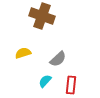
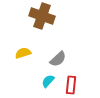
cyan semicircle: moved 3 px right
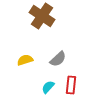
brown cross: rotated 15 degrees clockwise
yellow semicircle: moved 2 px right, 7 px down
cyan semicircle: moved 6 px down
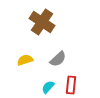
brown cross: moved 6 px down
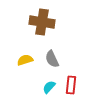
brown cross: rotated 25 degrees counterclockwise
gray semicircle: moved 6 px left; rotated 108 degrees clockwise
cyan semicircle: moved 1 px right
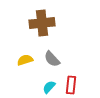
brown cross: moved 1 px down; rotated 15 degrees counterclockwise
gray semicircle: rotated 18 degrees counterclockwise
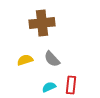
cyan semicircle: rotated 24 degrees clockwise
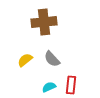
brown cross: moved 2 px right, 1 px up
yellow semicircle: rotated 21 degrees counterclockwise
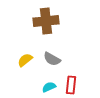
brown cross: moved 2 px right, 1 px up
gray semicircle: rotated 18 degrees counterclockwise
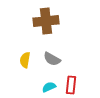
yellow semicircle: rotated 42 degrees counterclockwise
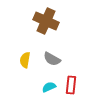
brown cross: rotated 30 degrees clockwise
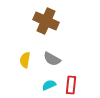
cyan semicircle: moved 2 px up
